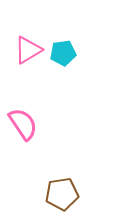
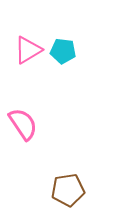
cyan pentagon: moved 2 px up; rotated 15 degrees clockwise
brown pentagon: moved 6 px right, 4 px up
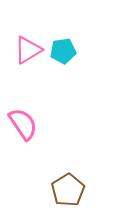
cyan pentagon: rotated 15 degrees counterclockwise
brown pentagon: rotated 24 degrees counterclockwise
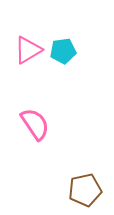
pink semicircle: moved 12 px right
brown pentagon: moved 17 px right; rotated 20 degrees clockwise
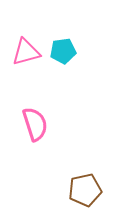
pink triangle: moved 2 px left, 2 px down; rotated 16 degrees clockwise
pink semicircle: rotated 16 degrees clockwise
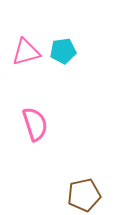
brown pentagon: moved 1 px left, 5 px down
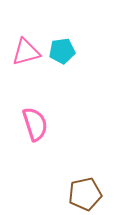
cyan pentagon: moved 1 px left
brown pentagon: moved 1 px right, 1 px up
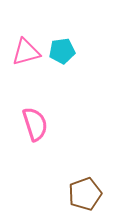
brown pentagon: rotated 8 degrees counterclockwise
